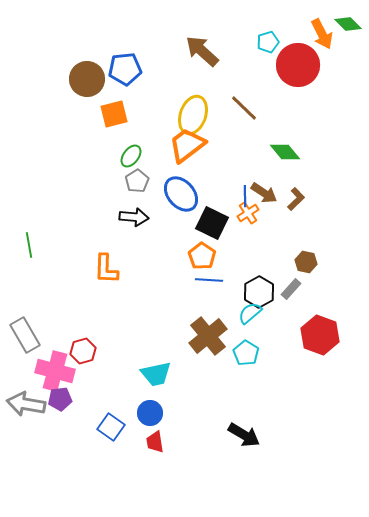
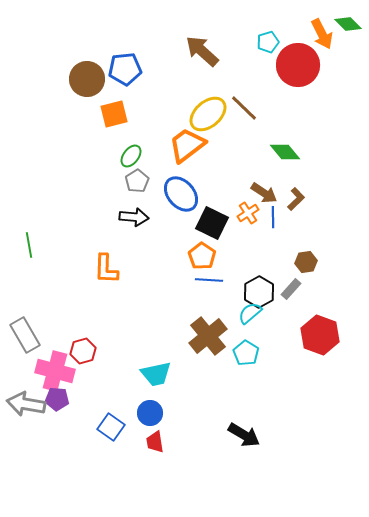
yellow ellipse at (193, 115): moved 15 px right, 1 px up; rotated 30 degrees clockwise
blue line at (245, 196): moved 28 px right, 21 px down
brown hexagon at (306, 262): rotated 20 degrees counterclockwise
purple pentagon at (60, 399): moved 3 px left; rotated 10 degrees clockwise
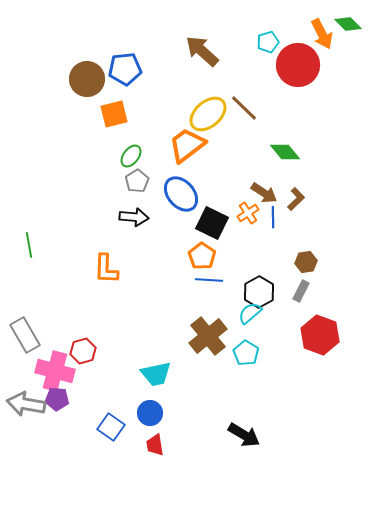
gray rectangle at (291, 289): moved 10 px right, 2 px down; rotated 15 degrees counterclockwise
red trapezoid at (155, 442): moved 3 px down
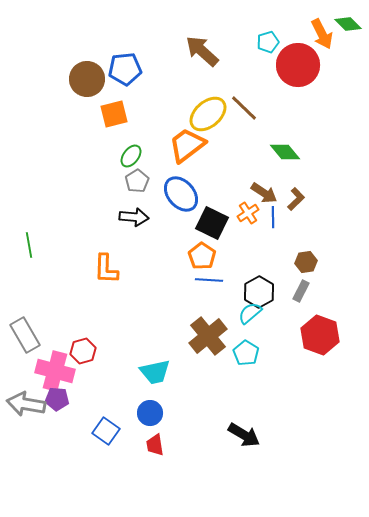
cyan trapezoid at (156, 374): moved 1 px left, 2 px up
blue square at (111, 427): moved 5 px left, 4 px down
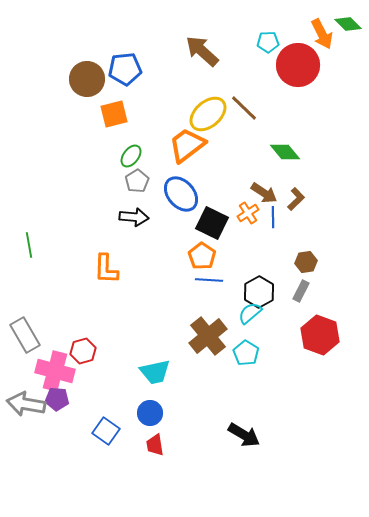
cyan pentagon at (268, 42): rotated 15 degrees clockwise
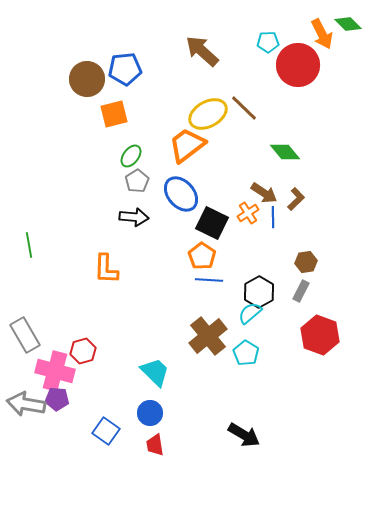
yellow ellipse at (208, 114): rotated 12 degrees clockwise
cyan trapezoid at (155, 372): rotated 124 degrees counterclockwise
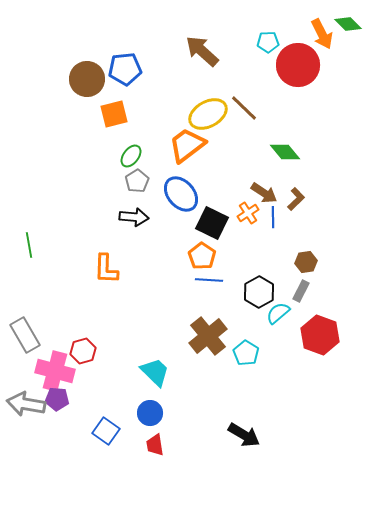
cyan semicircle at (250, 313): moved 28 px right
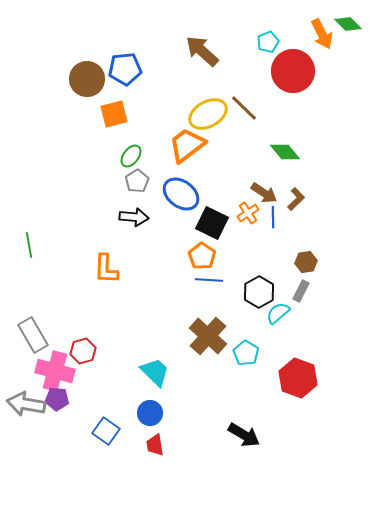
cyan pentagon at (268, 42): rotated 20 degrees counterclockwise
red circle at (298, 65): moved 5 px left, 6 px down
blue ellipse at (181, 194): rotated 12 degrees counterclockwise
gray rectangle at (25, 335): moved 8 px right
red hexagon at (320, 335): moved 22 px left, 43 px down
brown cross at (208, 336): rotated 9 degrees counterclockwise
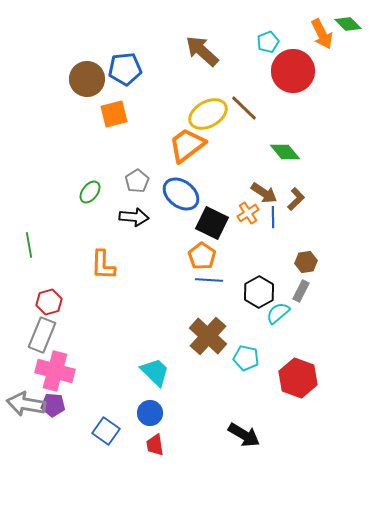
green ellipse at (131, 156): moved 41 px left, 36 px down
orange L-shape at (106, 269): moved 3 px left, 4 px up
gray rectangle at (33, 335): moved 9 px right; rotated 52 degrees clockwise
red hexagon at (83, 351): moved 34 px left, 49 px up
cyan pentagon at (246, 353): moved 5 px down; rotated 20 degrees counterclockwise
purple pentagon at (57, 399): moved 4 px left, 6 px down
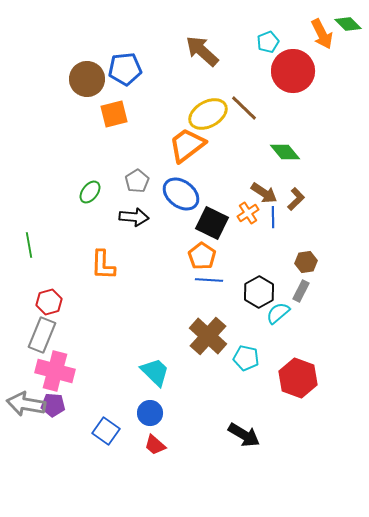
red trapezoid at (155, 445): rotated 40 degrees counterclockwise
